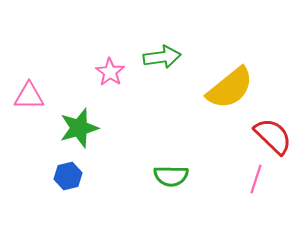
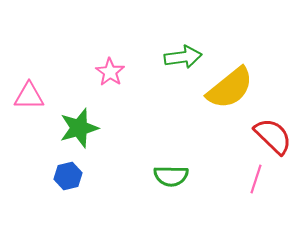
green arrow: moved 21 px right
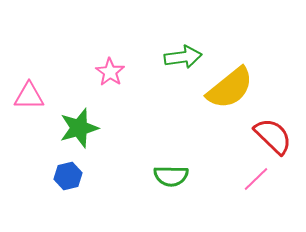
pink line: rotated 28 degrees clockwise
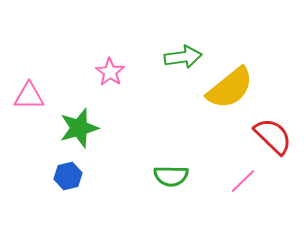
pink line: moved 13 px left, 2 px down
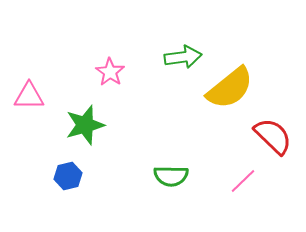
green star: moved 6 px right, 3 px up
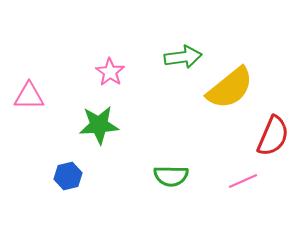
green star: moved 14 px right; rotated 12 degrees clockwise
red semicircle: rotated 69 degrees clockwise
pink line: rotated 20 degrees clockwise
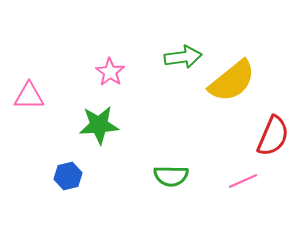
yellow semicircle: moved 2 px right, 7 px up
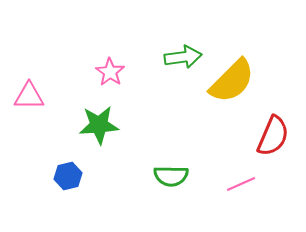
yellow semicircle: rotated 6 degrees counterclockwise
pink line: moved 2 px left, 3 px down
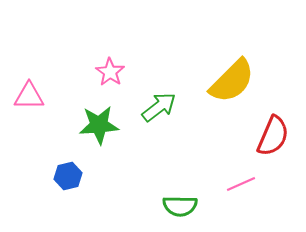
green arrow: moved 24 px left, 50 px down; rotated 30 degrees counterclockwise
green semicircle: moved 9 px right, 30 px down
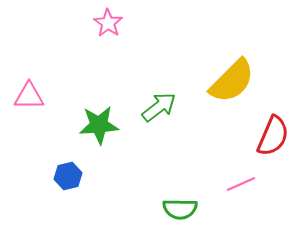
pink star: moved 2 px left, 49 px up
green semicircle: moved 3 px down
